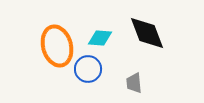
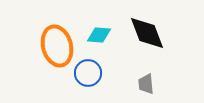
cyan diamond: moved 1 px left, 3 px up
blue circle: moved 4 px down
gray trapezoid: moved 12 px right, 1 px down
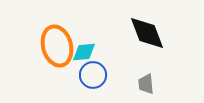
cyan diamond: moved 15 px left, 17 px down; rotated 10 degrees counterclockwise
blue circle: moved 5 px right, 2 px down
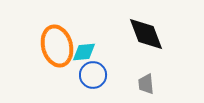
black diamond: moved 1 px left, 1 px down
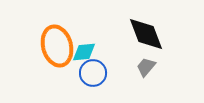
blue circle: moved 2 px up
gray trapezoid: moved 17 px up; rotated 45 degrees clockwise
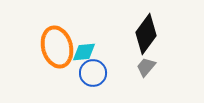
black diamond: rotated 57 degrees clockwise
orange ellipse: moved 1 px down
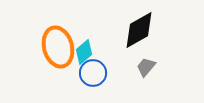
black diamond: moved 7 px left, 4 px up; rotated 24 degrees clockwise
orange ellipse: moved 1 px right
cyan diamond: rotated 35 degrees counterclockwise
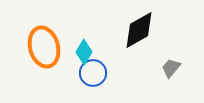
orange ellipse: moved 14 px left
cyan diamond: rotated 20 degrees counterclockwise
gray trapezoid: moved 25 px right, 1 px down
